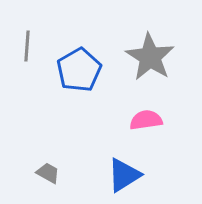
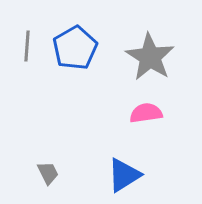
blue pentagon: moved 4 px left, 22 px up
pink semicircle: moved 7 px up
gray trapezoid: rotated 35 degrees clockwise
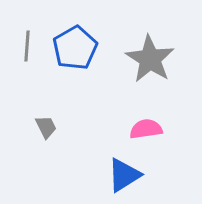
gray star: moved 2 px down
pink semicircle: moved 16 px down
gray trapezoid: moved 2 px left, 46 px up
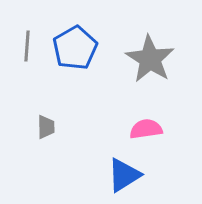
gray trapezoid: rotated 25 degrees clockwise
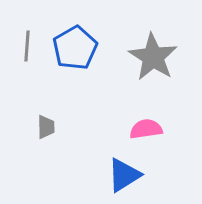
gray star: moved 3 px right, 2 px up
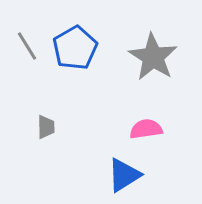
gray line: rotated 36 degrees counterclockwise
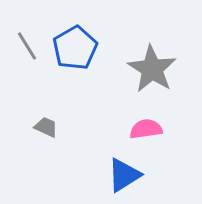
gray star: moved 1 px left, 12 px down
gray trapezoid: rotated 65 degrees counterclockwise
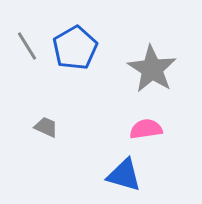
blue triangle: rotated 48 degrees clockwise
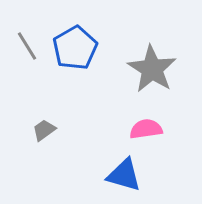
gray trapezoid: moved 2 px left, 3 px down; rotated 60 degrees counterclockwise
